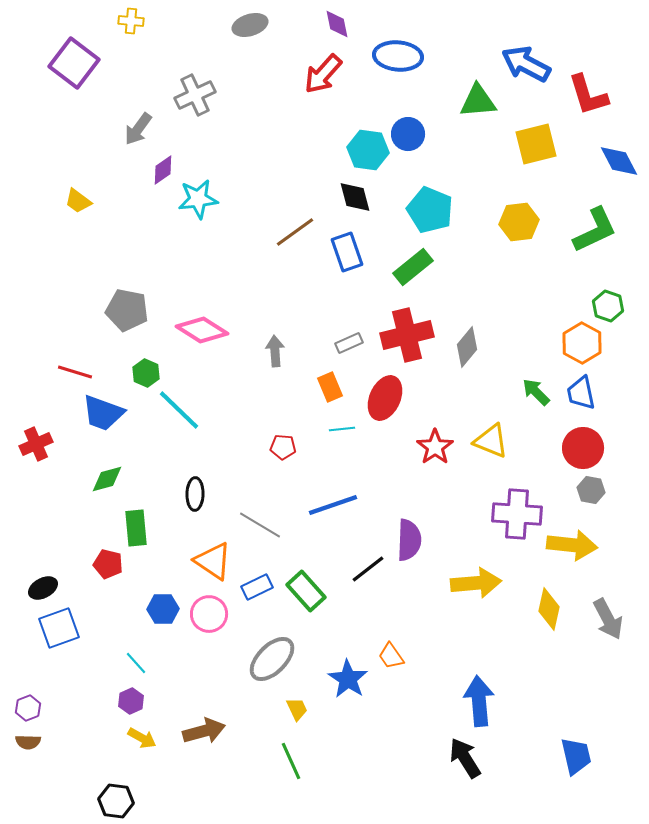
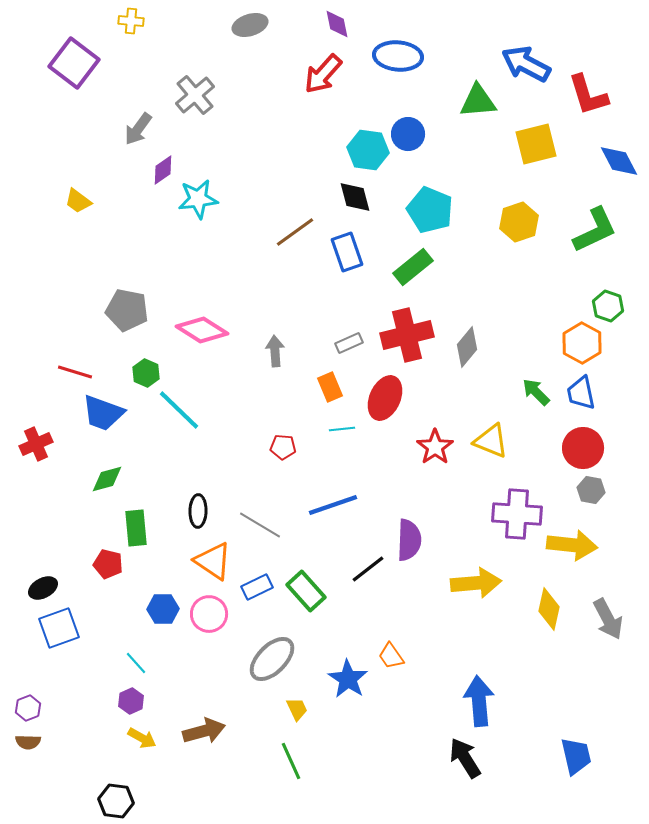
gray cross at (195, 95): rotated 15 degrees counterclockwise
yellow hexagon at (519, 222): rotated 12 degrees counterclockwise
black ellipse at (195, 494): moved 3 px right, 17 px down
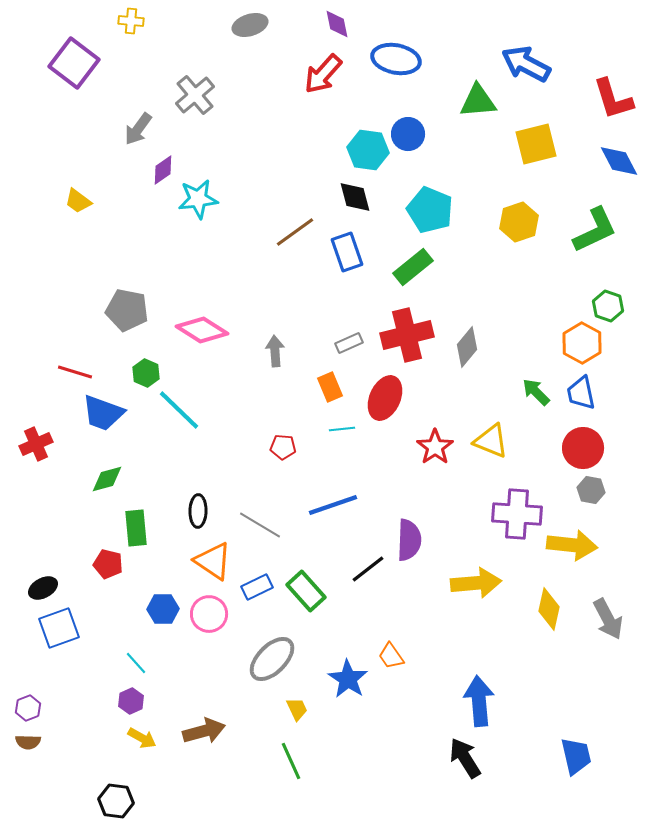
blue ellipse at (398, 56): moved 2 px left, 3 px down; rotated 6 degrees clockwise
red L-shape at (588, 95): moved 25 px right, 4 px down
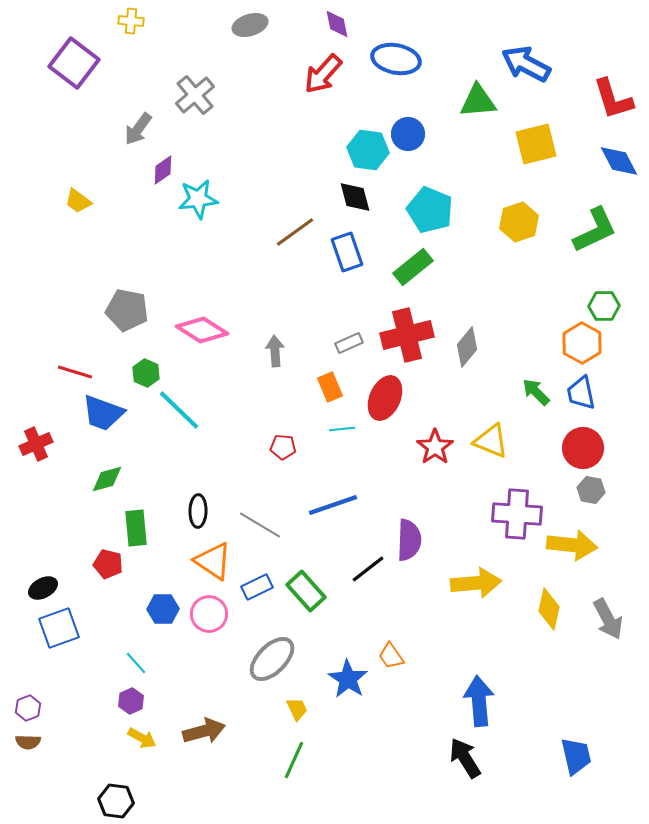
green hexagon at (608, 306): moved 4 px left; rotated 20 degrees counterclockwise
green line at (291, 761): moved 3 px right, 1 px up; rotated 48 degrees clockwise
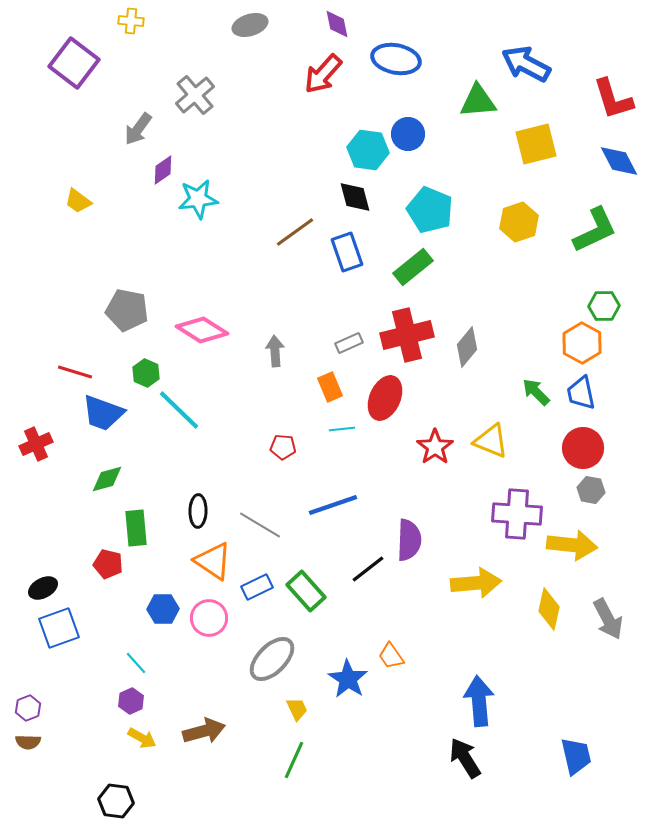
pink circle at (209, 614): moved 4 px down
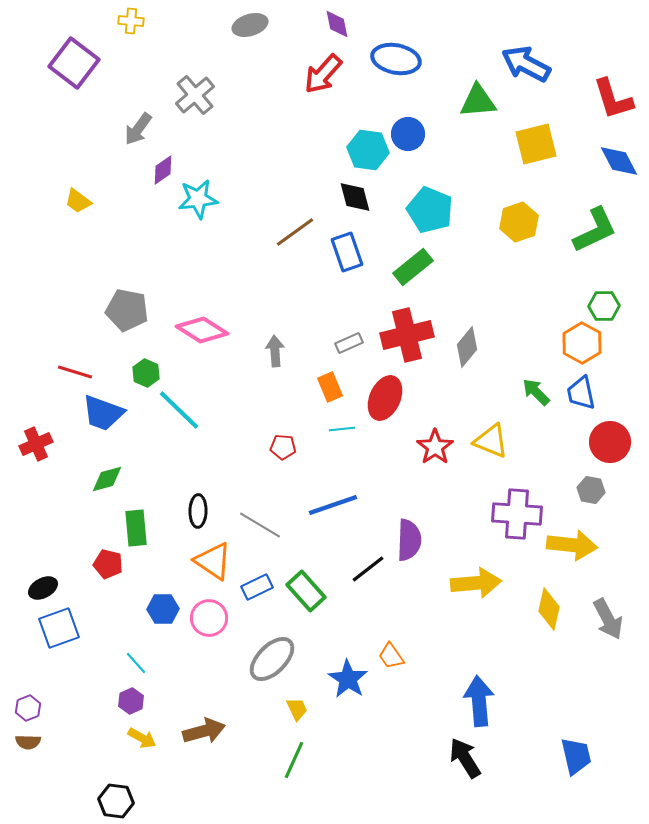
red circle at (583, 448): moved 27 px right, 6 px up
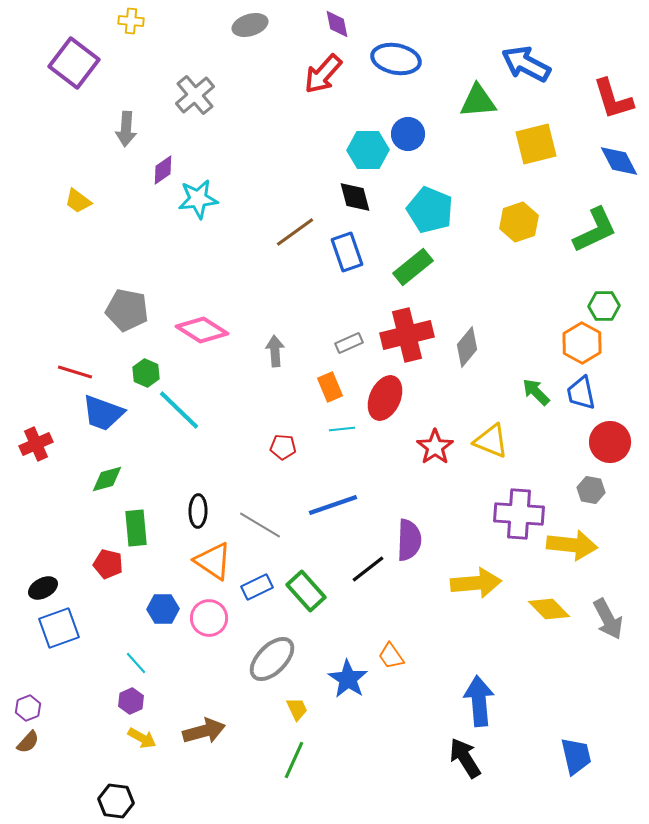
gray arrow at (138, 129): moved 12 px left; rotated 32 degrees counterclockwise
cyan hexagon at (368, 150): rotated 9 degrees counterclockwise
purple cross at (517, 514): moved 2 px right
yellow diamond at (549, 609): rotated 57 degrees counterclockwise
brown semicircle at (28, 742): rotated 50 degrees counterclockwise
